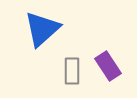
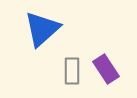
purple rectangle: moved 2 px left, 3 px down
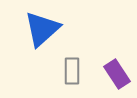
purple rectangle: moved 11 px right, 5 px down
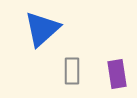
purple rectangle: rotated 24 degrees clockwise
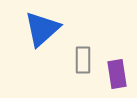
gray rectangle: moved 11 px right, 11 px up
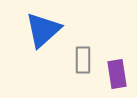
blue triangle: moved 1 px right, 1 px down
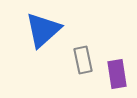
gray rectangle: rotated 12 degrees counterclockwise
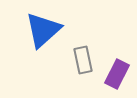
purple rectangle: rotated 36 degrees clockwise
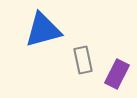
blue triangle: rotated 27 degrees clockwise
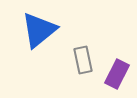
blue triangle: moved 4 px left; rotated 24 degrees counterclockwise
